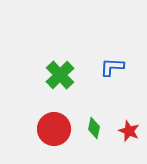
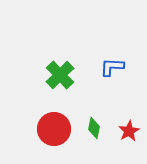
red star: rotated 20 degrees clockwise
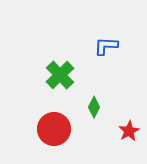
blue L-shape: moved 6 px left, 21 px up
green diamond: moved 21 px up; rotated 15 degrees clockwise
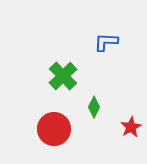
blue L-shape: moved 4 px up
green cross: moved 3 px right, 1 px down
red star: moved 2 px right, 4 px up
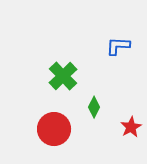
blue L-shape: moved 12 px right, 4 px down
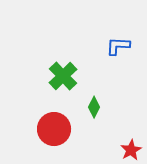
red star: moved 23 px down
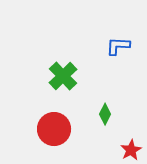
green diamond: moved 11 px right, 7 px down
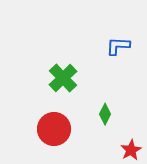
green cross: moved 2 px down
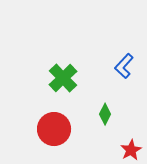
blue L-shape: moved 6 px right, 20 px down; rotated 50 degrees counterclockwise
